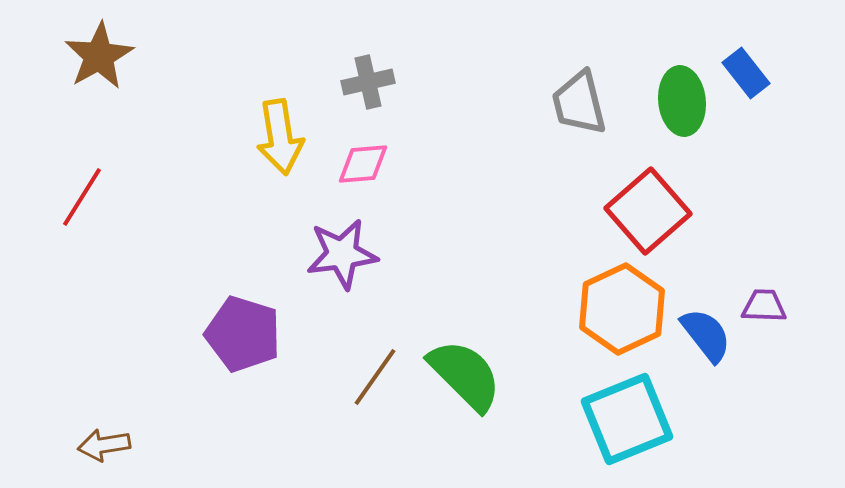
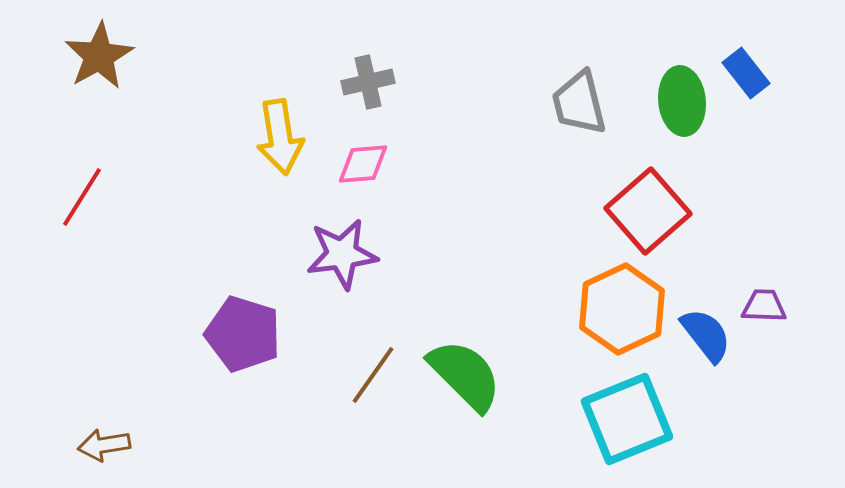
brown line: moved 2 px left, 2 px up
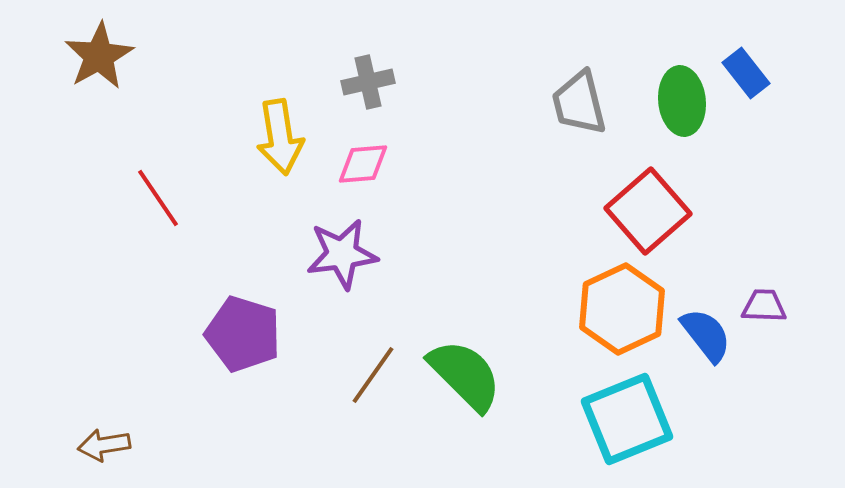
red line: moved 76 px right, 1 px down; rotated 66 degrees counterclockwise
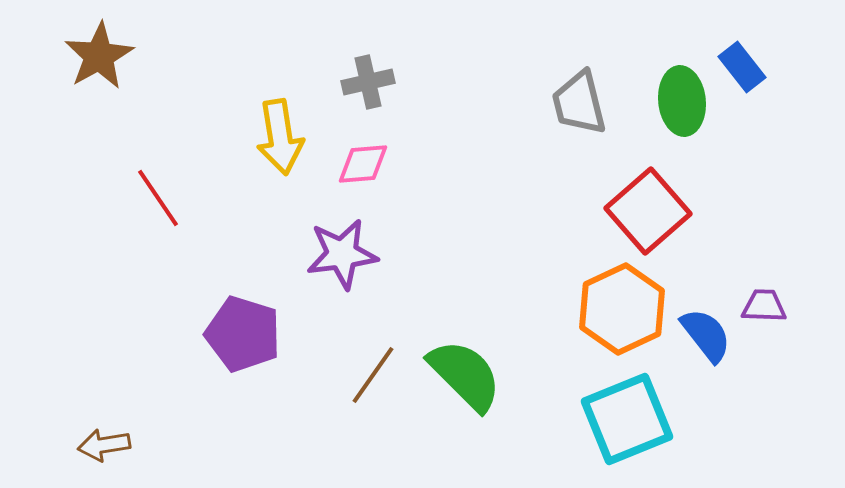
blue rectangle: moved 4 px left, 6 px up
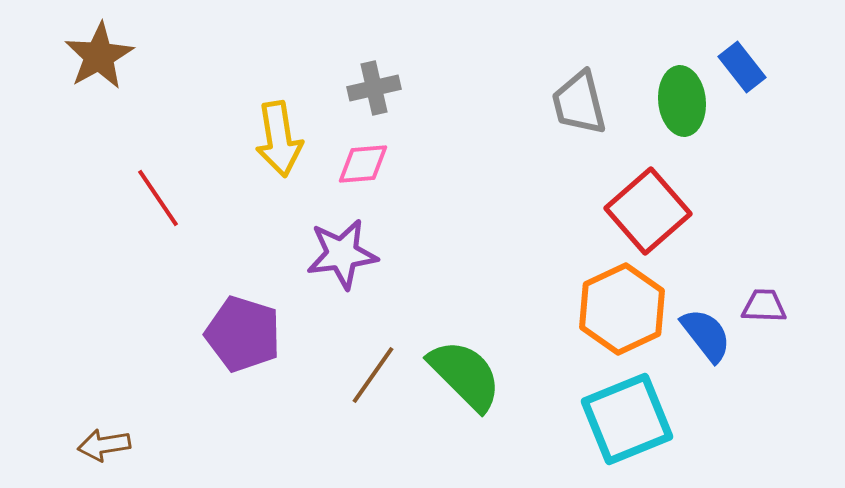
gray cross: moved 6 px right, 6 px down
yellow arrow: moved 1 px left, 2 px down
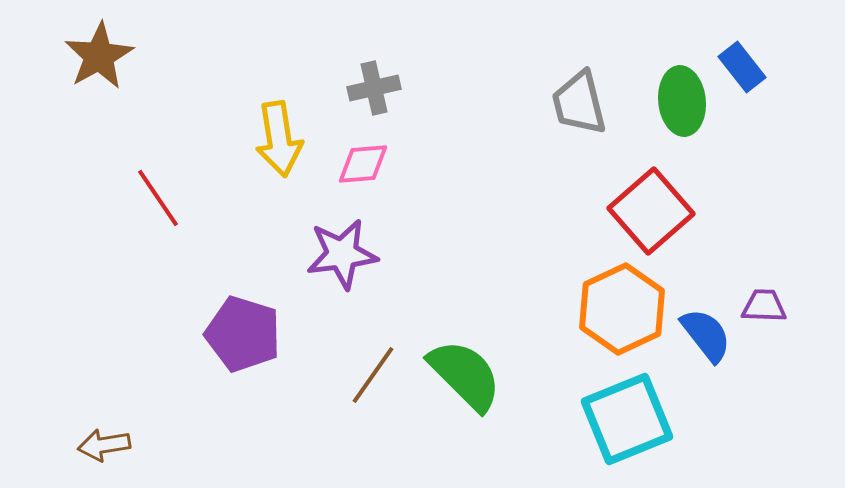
red square: moved 3 px right
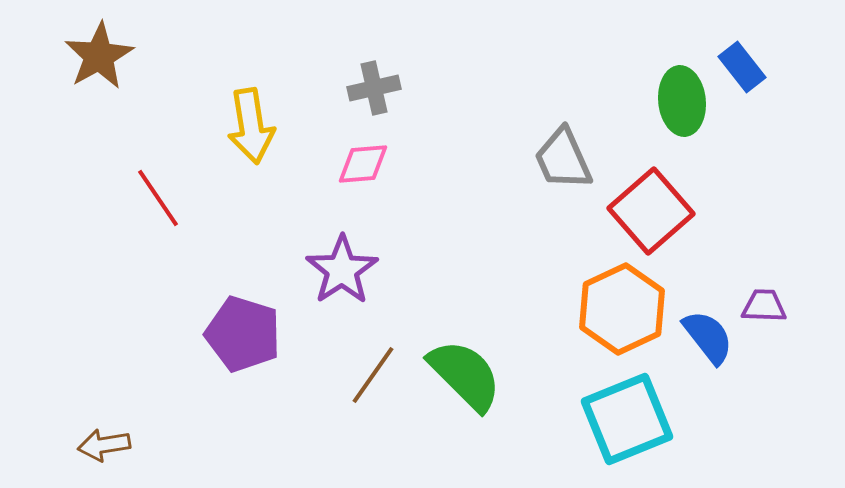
gray trapezoid: moved 16 px left, 56 px down; rotated 10 degrees counterclockwise
yellow arrow: moved 28 px left, 13 px up
purple star: moved 16 px down; rotated 26 degrees counterclockwise
blue semicircle: moved 2 px right, 2 px down
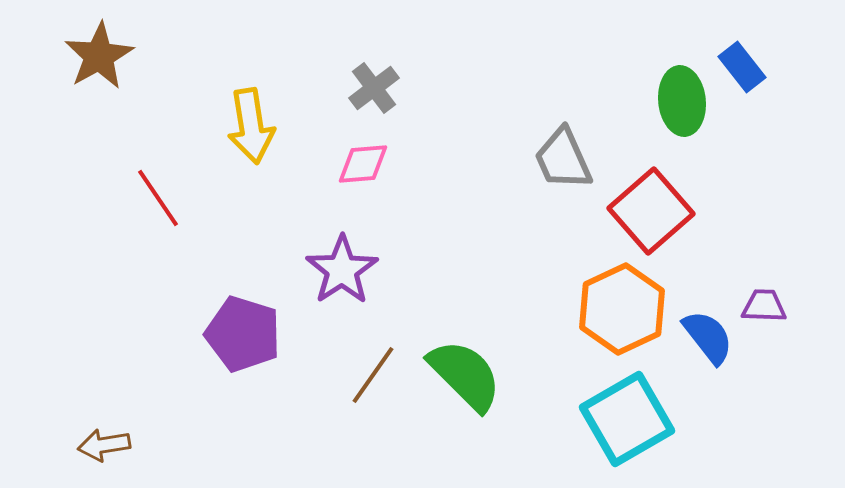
gray cross: rotated 24 degrees counterclockwise
cyan square: rotated 8 degrees counterclockwise
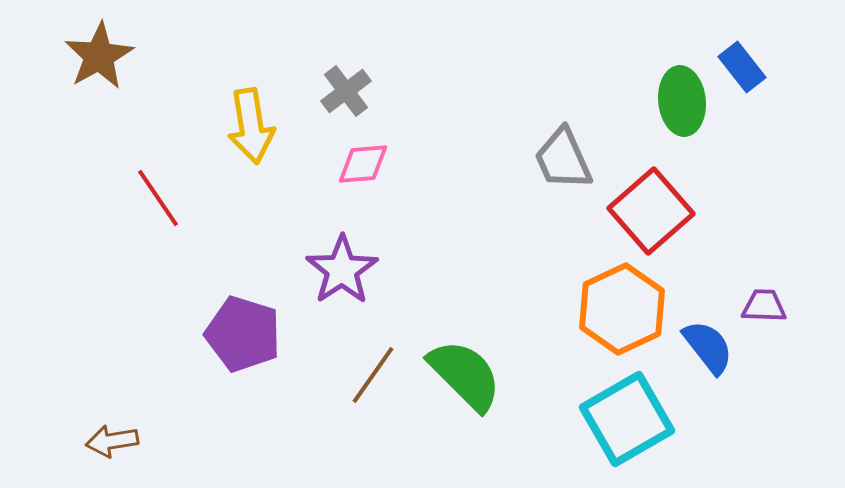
gray cross: moved 28 px left, 3 px down
blue semicircle: moved 10 px down
brown arrow: moved 8 px right, 4 px up
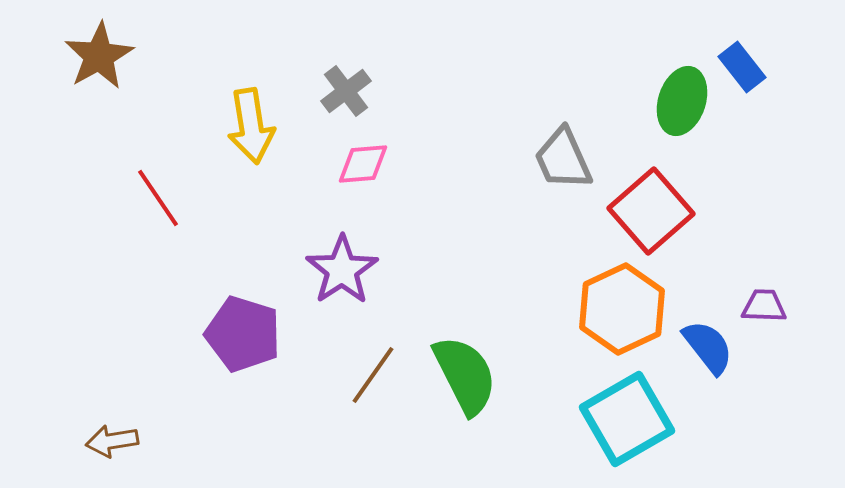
green ellipse: rotated 24 degrees clockwise
green semicircle: rotated 18 degrees clockwise
